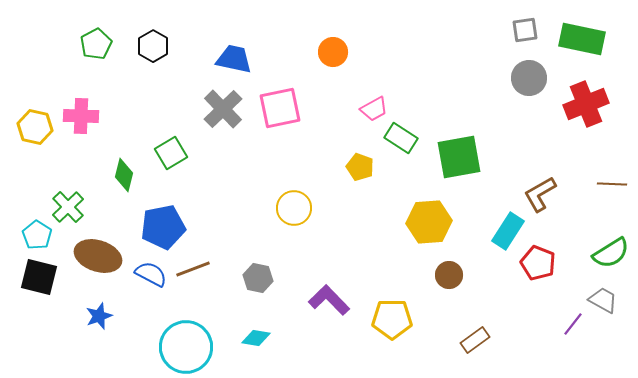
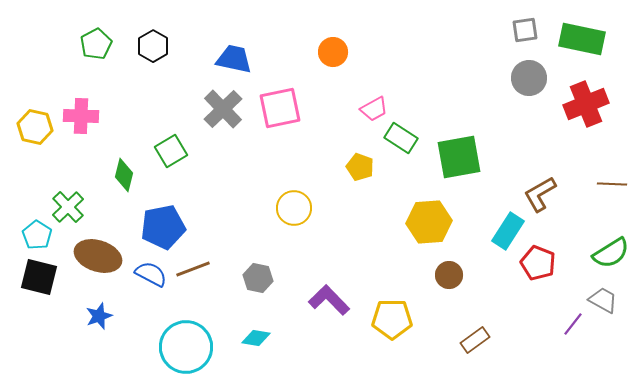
green square at (171, 153): moved 2 px up
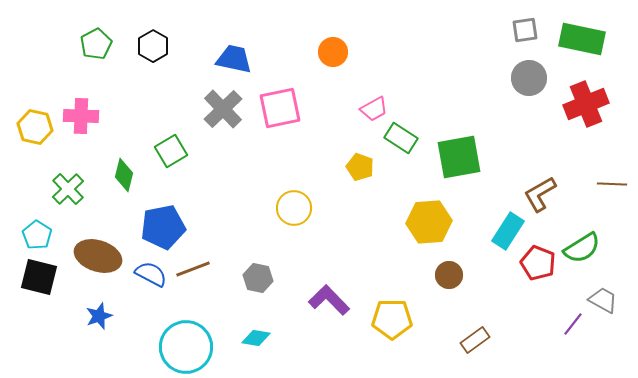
green cross at (68, 207): moved 18 px up
green semicircle at (611, 253): moved 29 px left, 5 px up
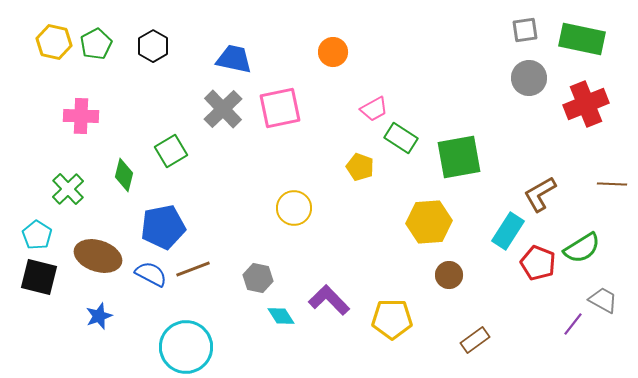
yellow hexagon at (35, 127): moved 19 px right, 85 px up
cyan diamond at (256, 338): moved 25 px right, 22 px up; rotated 48 degrees clockwise
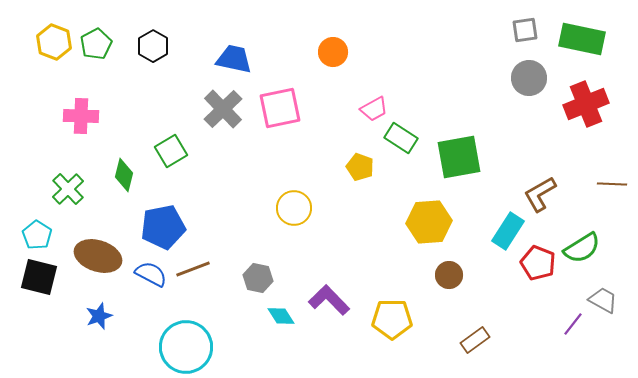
yellow hexagon at (54, 42): rotated 8 degrees clockwise
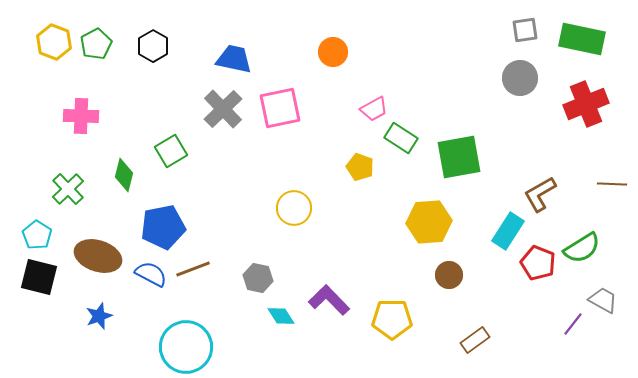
gray circle at (529, 78): moved 9 px left
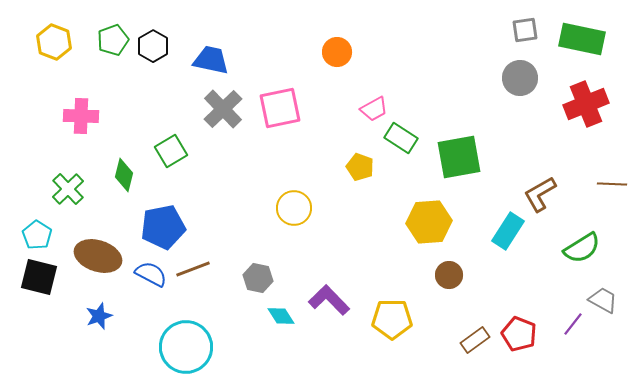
green pentagon at (96, 44): moved 17 px right, 4 px up; rotated 8 degrees clockwise
orange circle at (333, 52): moved 4 px right
blue trapezoid at (234, 59): moved 23 px left, 1 px down
red pentagon at (538, 263): moved 19 px left, 71 px down
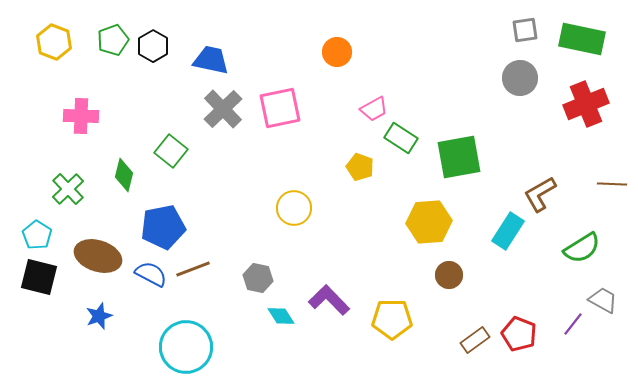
green square at (171, 151): rotated 20 degrees counterclockwise
